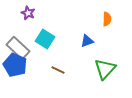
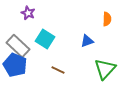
gray rectangle: moved 2 px up
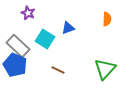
blue triangle: moved 19 px left, 13 px up
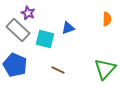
cyan square: rotated 18 degrees counterclockwise
gray rectangle: moved 16 px up
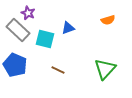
orange semicircle: moved 1 px right, 1 px down; rotated 72 degrees clockwise
